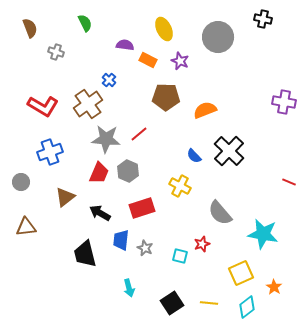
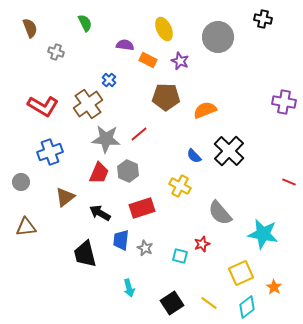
yellow line at (209, 303): rotated 30 degrees clockwise
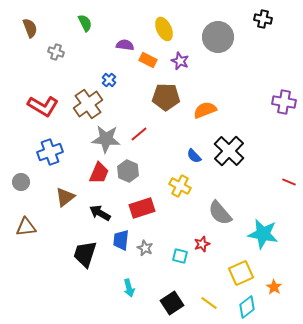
black trapezoid at (85, 254): rotated 32 degrees clockwise
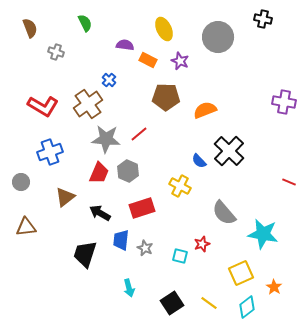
blue semicircle at (194, 156): moved 5 px right, 5 px down
gray semicircle at (220, 213): moved 4 px right
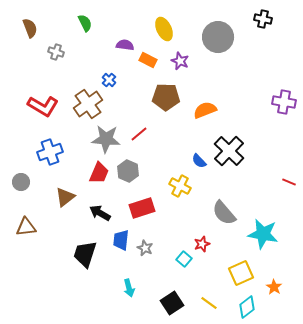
cyan square at (180, 256): moved 4 px right, 3 px down; rotated 28 degrees clockwise
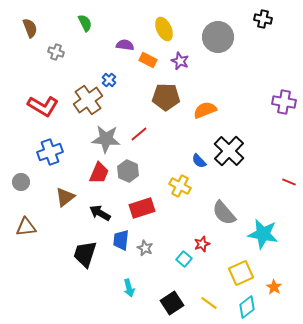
brown cross at (88, 104): moved 4 px up
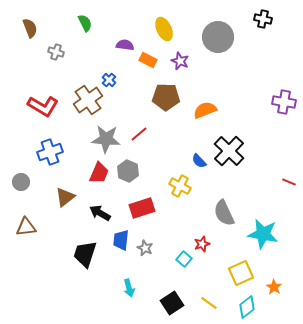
gray semicircle at (224, 213): rotated 16 degrees clockwise
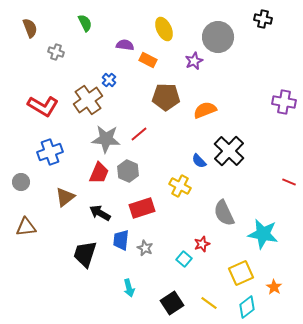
purple star at (180, 61): moved 14 px right; rotated 24 degrees clockwise
